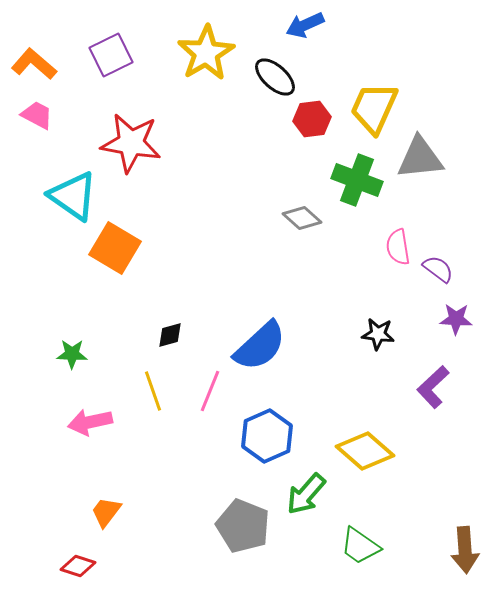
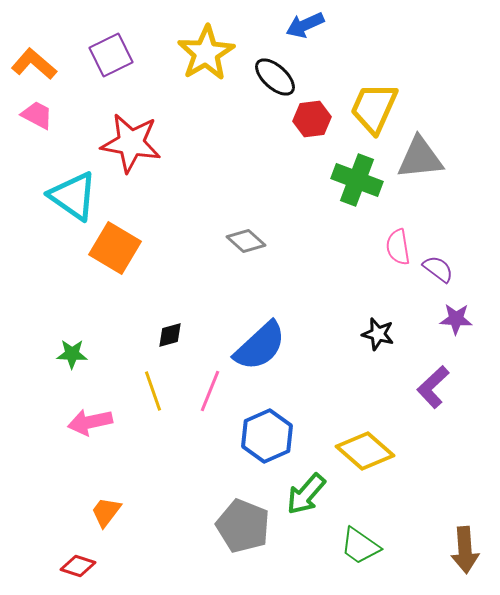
gray diamond: moved 56 px left, 23 px down
black star: rotated 8 degrees clockwise
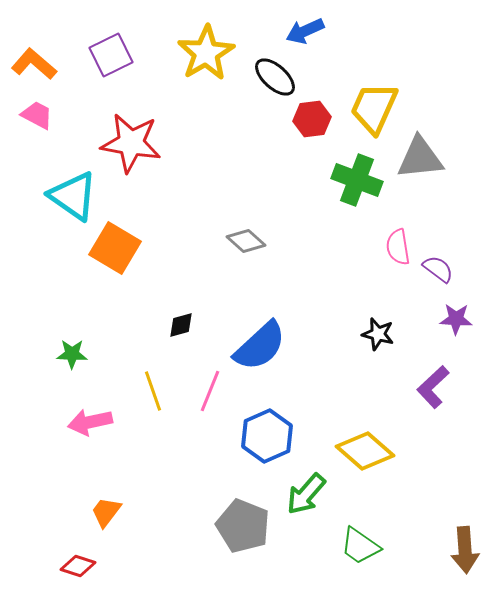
blue arrow: moved 6 px down
black diamond: moved 11 px right, 10 px up
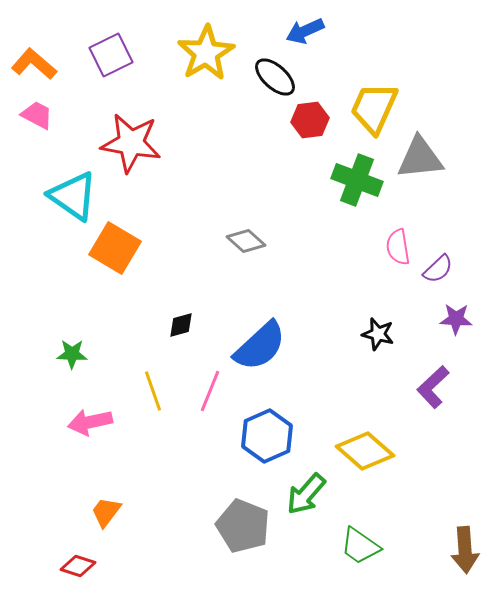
red hexagon: moved 2 px left, 1 px down
purple semicircle: rotated 100 degrees clockwise
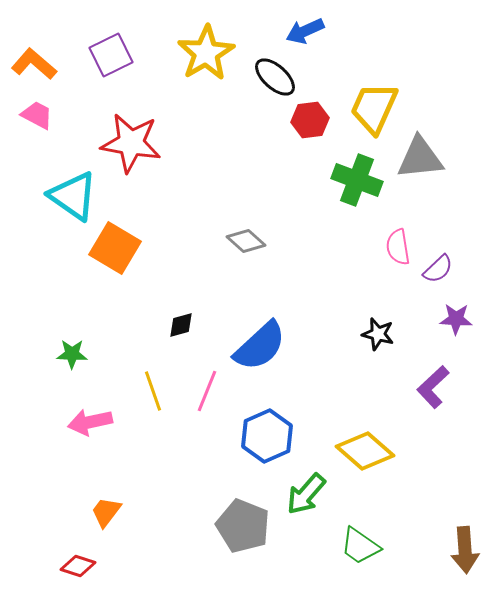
pink line: moved 3 px left
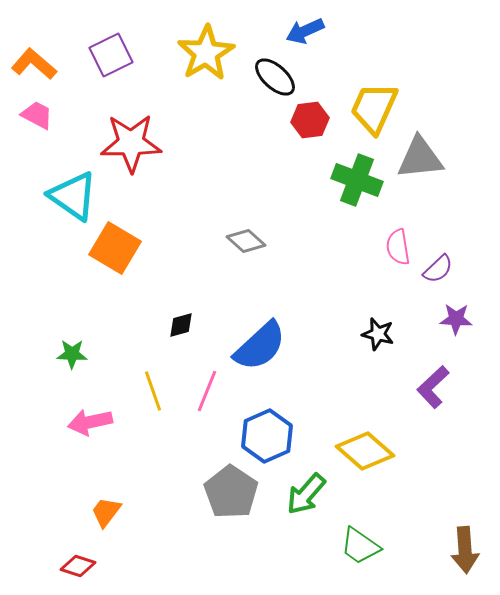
red star: rotated 10 degrees counterclockwise
gray pentagon: moved 12 px left, 34 px up; rotated 12 degrees clockwise
